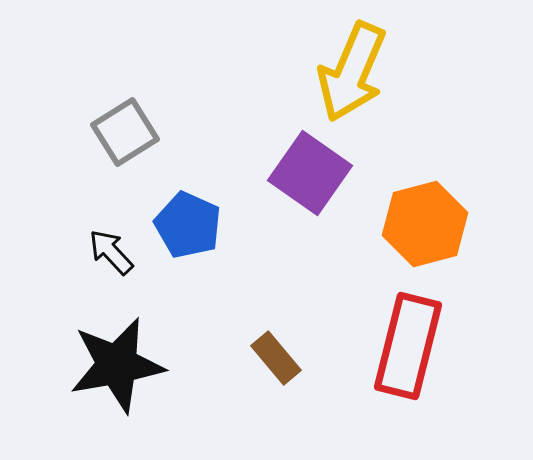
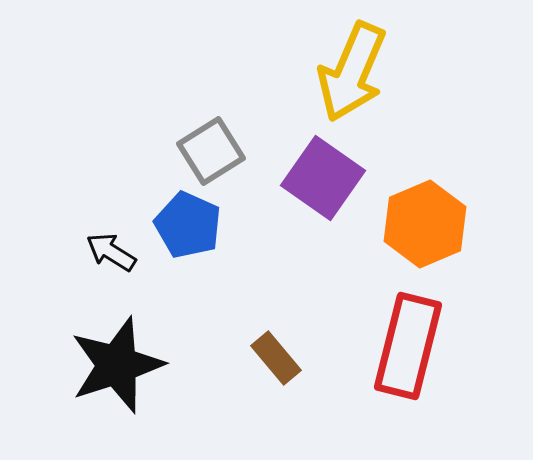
gray square: moved 86 px right, 19 px down
purple square: moved 13 px right, 5 px down
orange hexagon: rotated 8 degrees counterclockwise
black arrow: rotated 15 degrees counterclockwise
black star: rotated 8 degrees counterclockwise
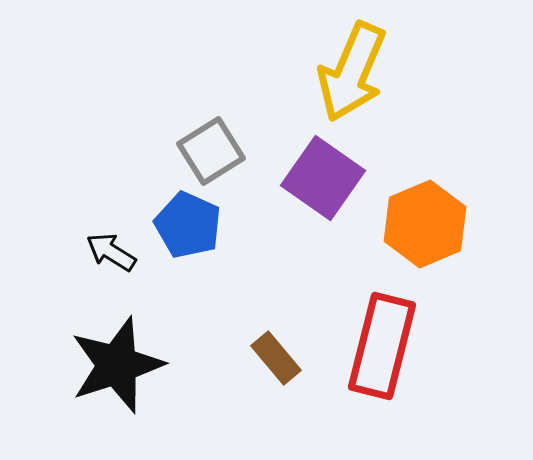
red rectangle: moved 26 px left
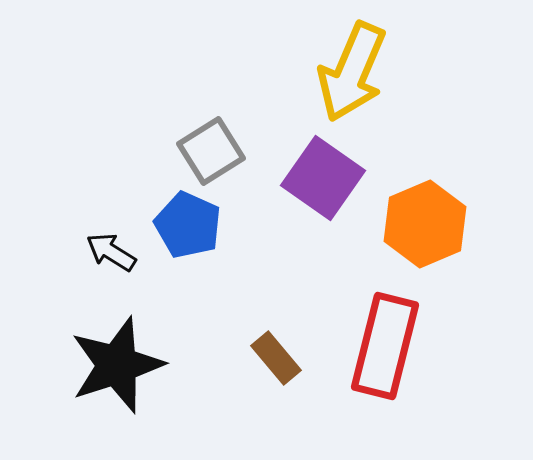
red rectangle: moved 3 px right
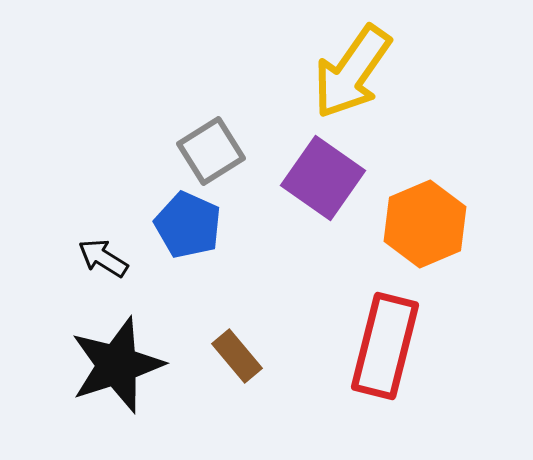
yellow arrow: rotated 12 degrees clockwise
black arrow: moved 8 px left, 6 px down
brown rectangle: moved 39 px left, 2 px up
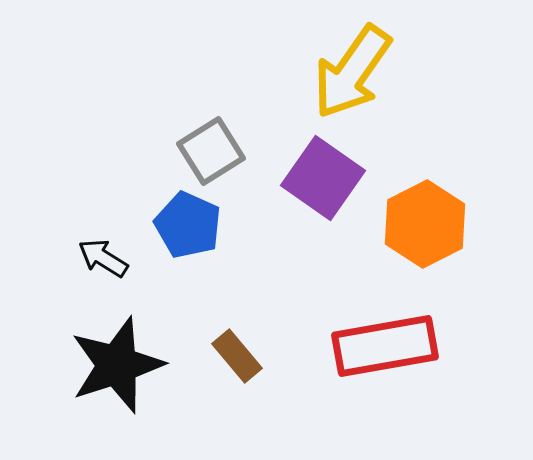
orange hexagon: rotated 4 degrees counterclockwise
red rectangle: rotated 66 degrees clockwise
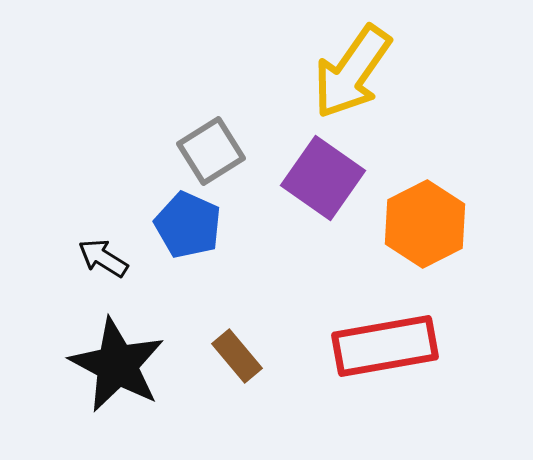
black star: rotated 26 degrees counterclockwise
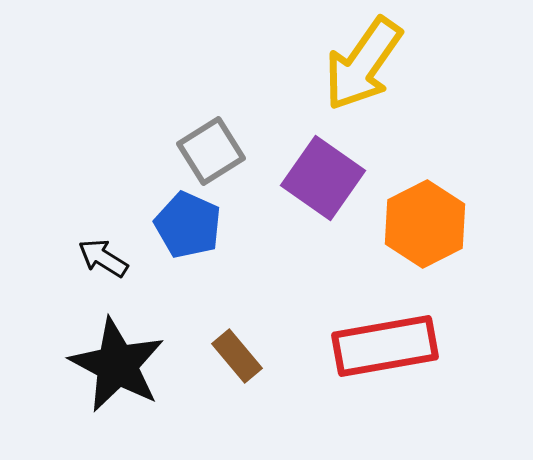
yellow arrow: moved 11 px right, 8 px up
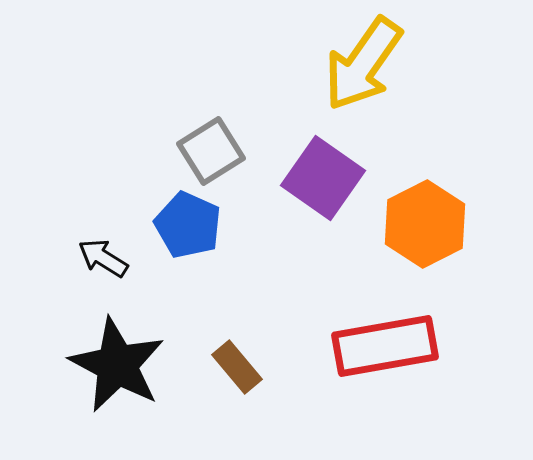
brown rectangle: moved 11 px down
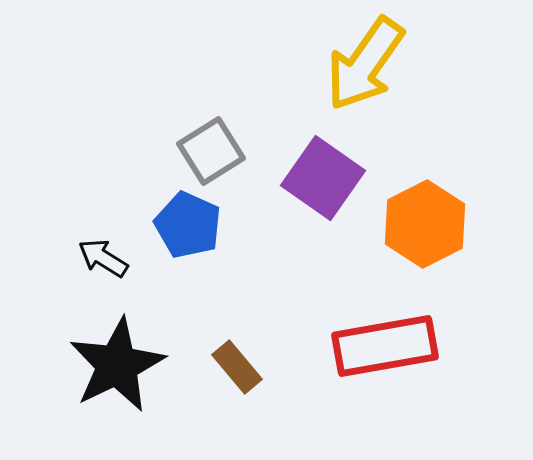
yellow arrow: moved 2 px right
black star: rotated 18 degrees clockwise
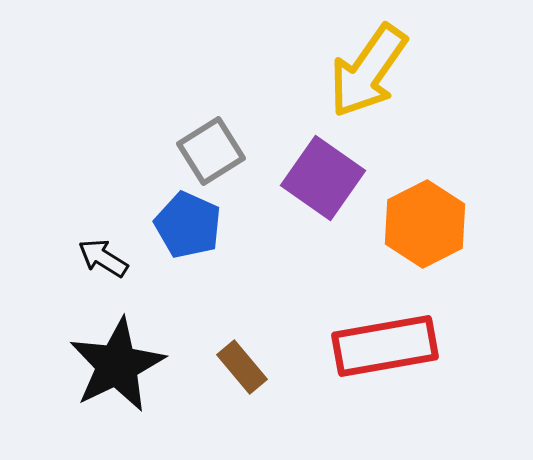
yellow arrow: moved 3 px right, 7 px down
brown rectangle: moved 5 px right
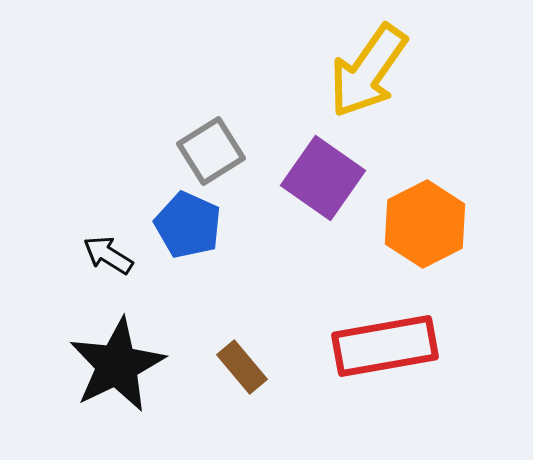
black arrow: moved 5 px right, 3 px up
